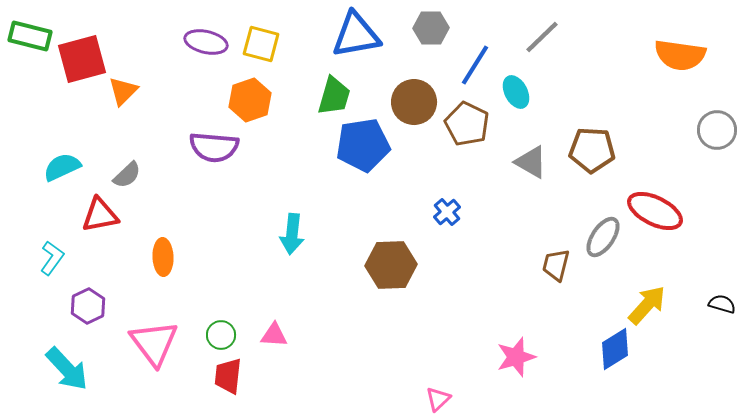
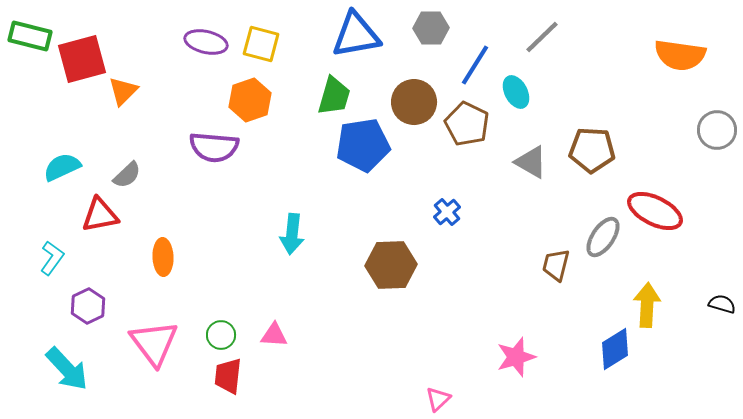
yellow arrow at (647, 305): rotated 39 degrees counterclockwise
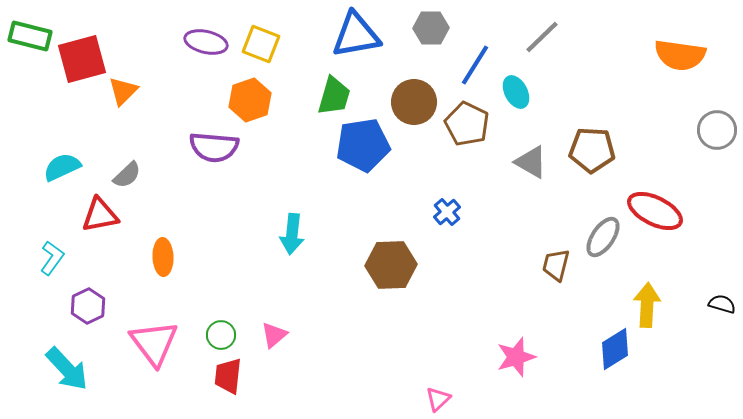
yellow square at (261, 44): rotated 6 degrees clockwise
pink triangle at (274, 335): rotated 44 degrees counterclockwise
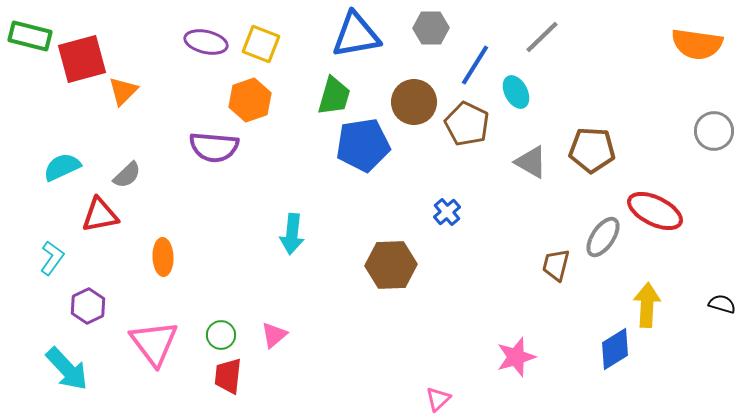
orange semicircle at (680, 55): moved 17 px right, 11 px up
gray circle at (717, 130): moved 3 px left, 1 px down
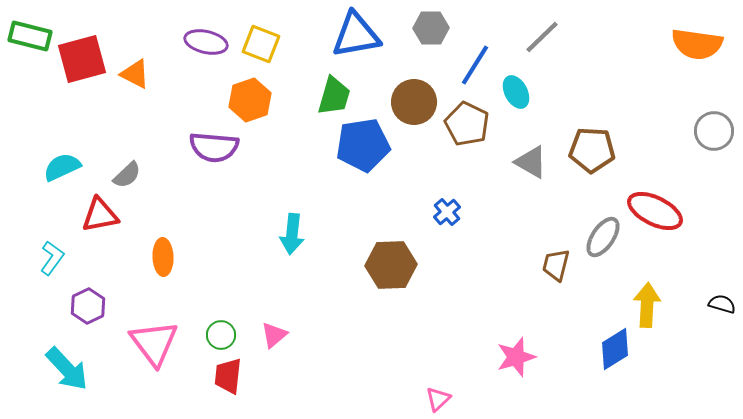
orange triangle at (123, 91): moved 12 px right, 17 px up; rotated 48 degrees counterclockwise
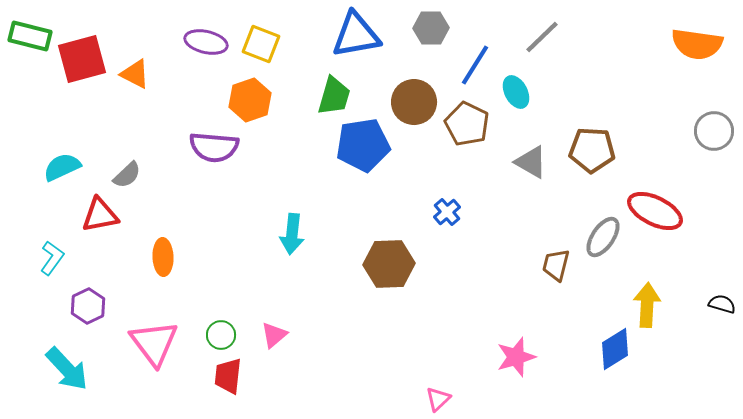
brown hexagon at (391, 265): moved 2 px left, 1 px up
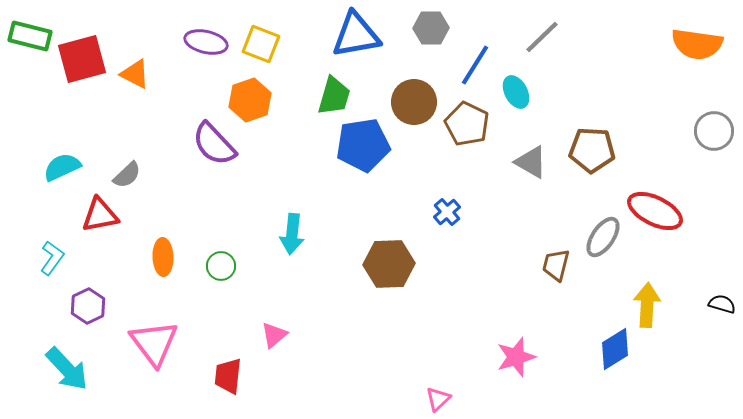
purple semicircle at (214, 147): moved 3 px up; rotated 42 degrees clockwise
green circle at (221, 335): moved 69 px up
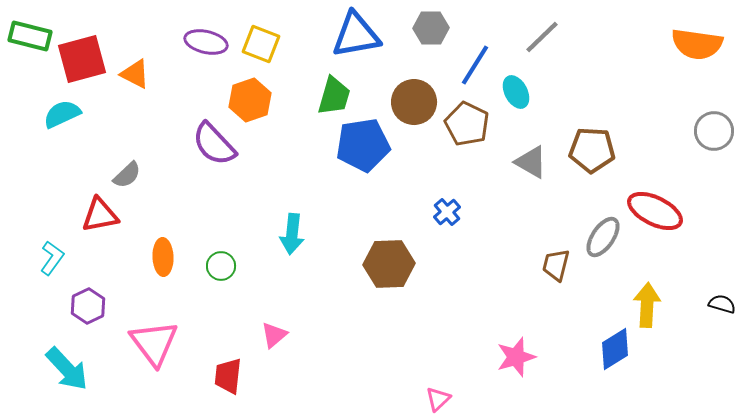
cyan semicircle at (62, 167): moved 53 px up
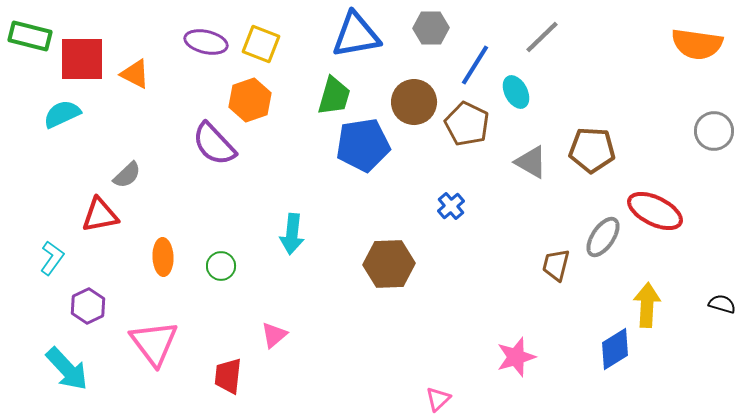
red square at (82, 59): rotated 15 degrees clockwise
blue cross at (447, 212): moved 4 px right, 6 px up
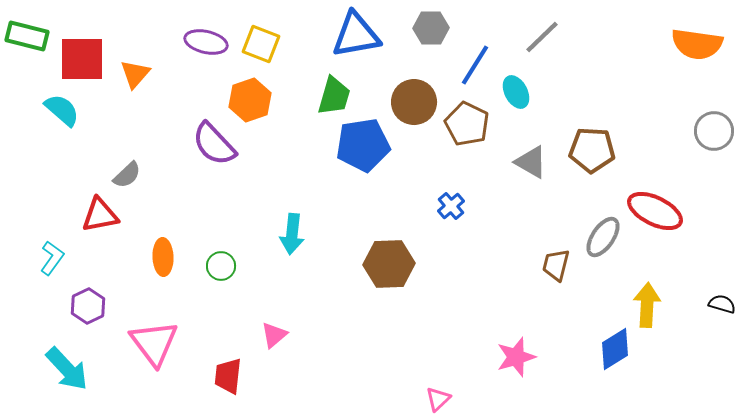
green rectangle at (30, 36): moved 3 px left
orange triangle at (135, 74): rotated 44 degrees clockwise
cyan semicircle at (62, 114): moved 4 px up; rotated 66 degrees clockwise
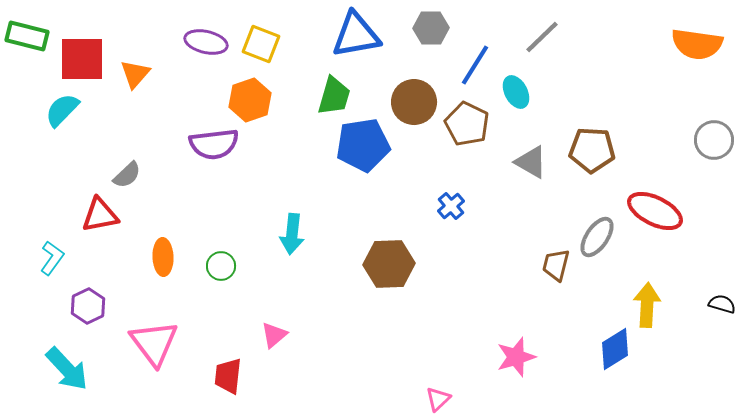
cyan semicircle at (62, 110): rotated 87 degrees counterclockwise
gray circle at (714, 131): moved 9 px down
purple semicircle at (214, 144): rotated 54 degrees counterclockwise
gray ellipse at (603, 237): moved 6 px left
